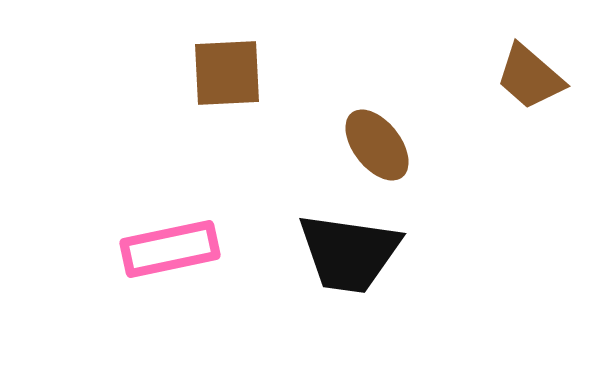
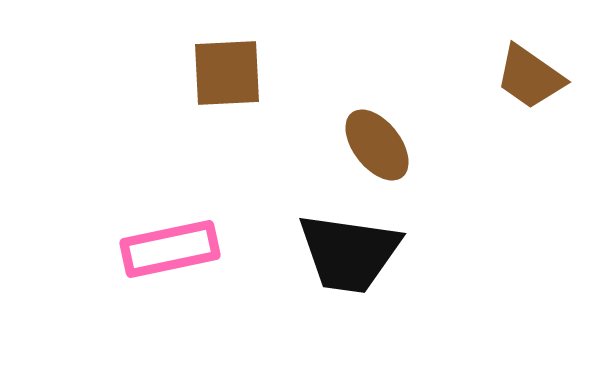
brown trapezoid: rotated 6 degrees counterclockwise
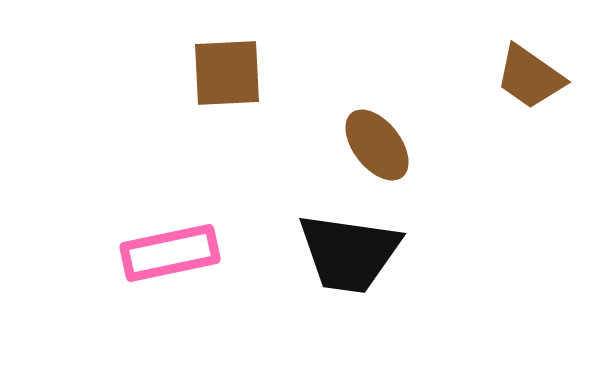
pink rectangle: moved 4 px down
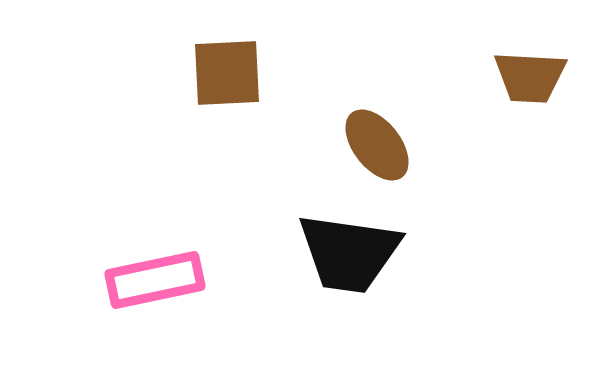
brown trapezoid: rotated 32 degrees counterclockwise
pink rectangle: moved 15 px left, 27 px down
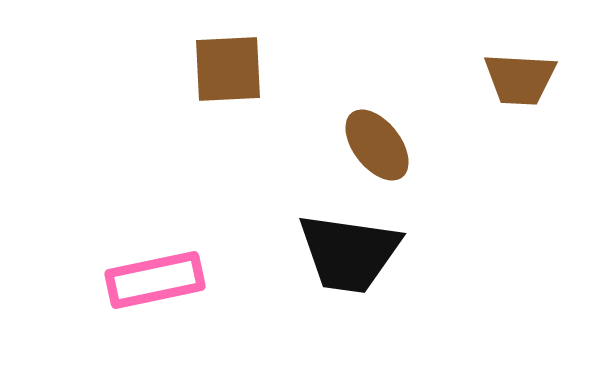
brown square: moved 1 px right, 4 px up
brown trapezoid: moved 10 px left, 2 px down
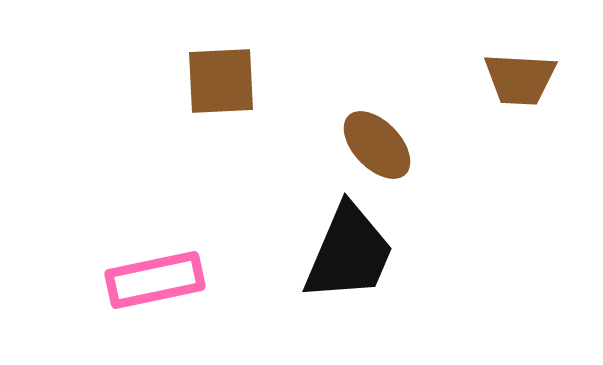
brown square: moved 7 px left, 12 px down
brown ellipse: rotated 6 degrees counterclockwise
black trapezoid: rotated 75 degrees counterclockwise
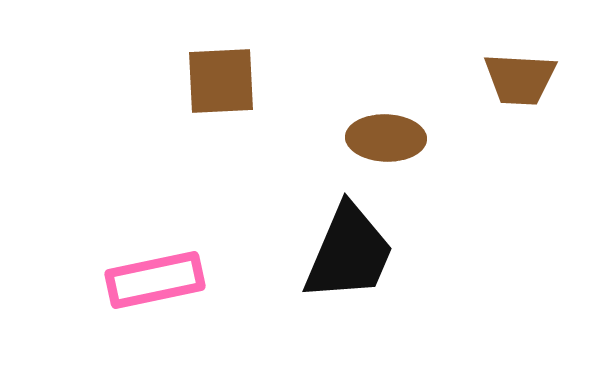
brown ellipse: moved 9 px right, 7 px up; rotated 44 degrees counterclockwise
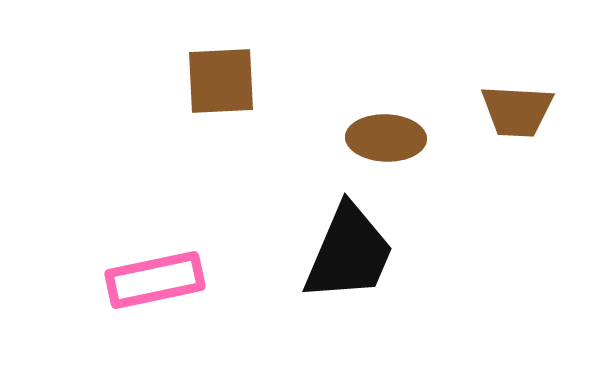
brown trapezoid: moved 3 px left, 32 px down
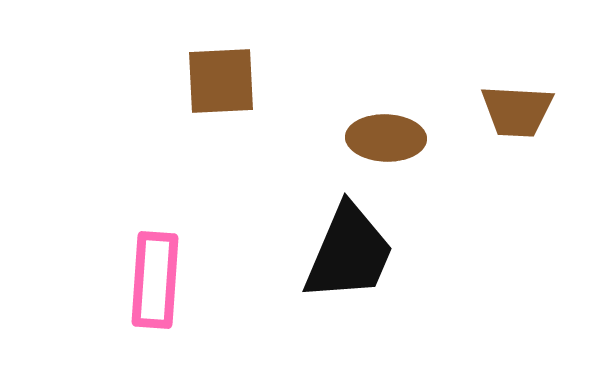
pink rectangle: rotated 74 degrees counterclockwise
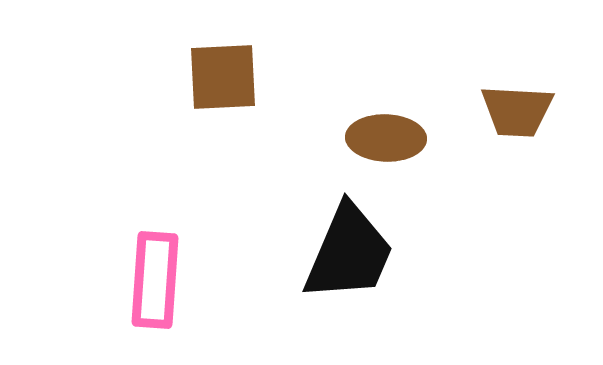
brown square: moved 2 px right, 4 px up
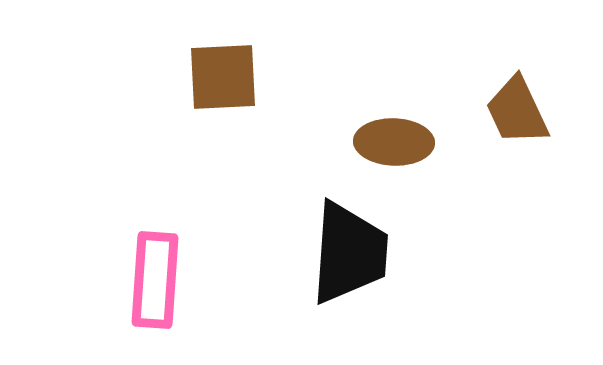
brown trapezoid: rotated 62 degrees clockwise
brown ellipse: moved 8 px right, 4 px down
black trapezoid: rotated 19 degrees counterclockwise
